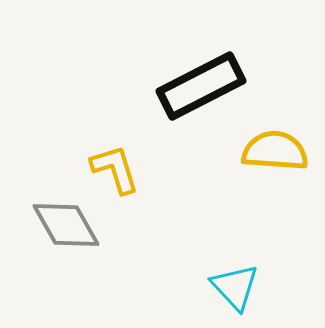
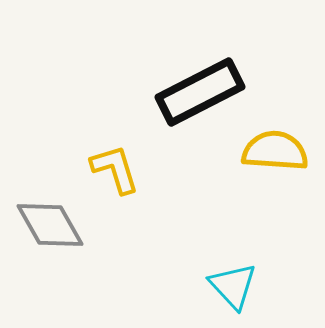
black rectangle: moved 1 px left, 6 px down
gray diamond: moved 16 px left
cyan triangle: moved 2 px left, 1 px up
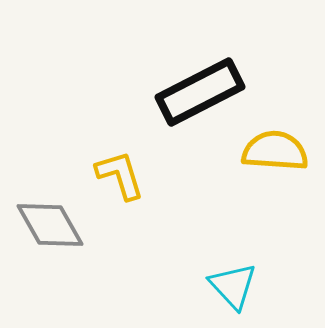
yellow L-shape: moved 5 px right, 6 px down
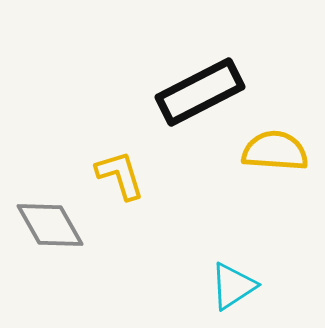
cyan triangle: rotated 40 degrees clockwise
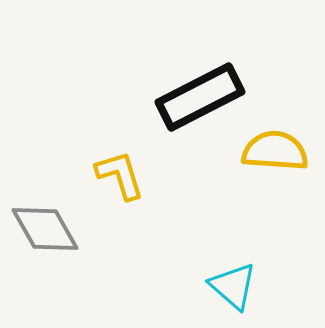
black rectangle: moved 5 px down
gray diamond: moved 5 px left, 4 px down
cyan triangle: rotated 46 degrees counterclockwise
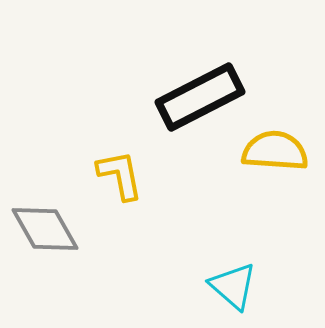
yellow L-shape: rotated 6 degrees clockwise
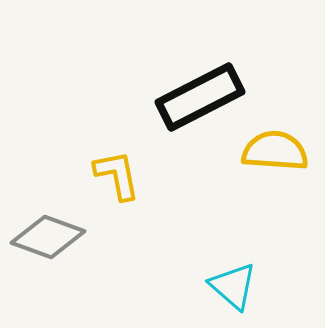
yellow L-shape: moved 3 px left
gray diamond: moved 3 px right, 8 px down; rotated 40 degrees counterclockwise
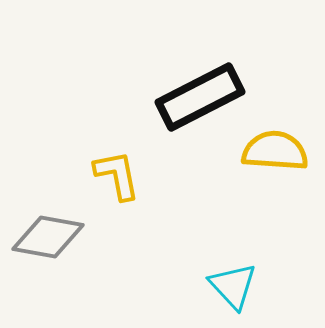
gray diamond: rotated 10 degrees counterclockwise
cyan triangle: rotated 6 degrees clockwise
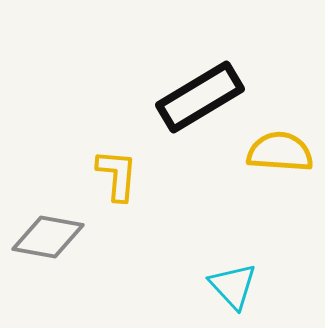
black rectangle: rotated 4 degrees counterclockwise
yellow semicircle: moved 5 px right, 1 px down
yellow L-shape: rotated 16 degrees clockwise
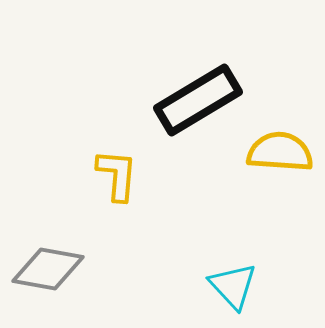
black rectangle: moved 2 px left, 3 px down
gray diamond: moved 32 px down
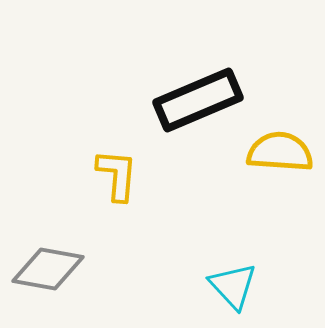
black rectangle: rotated 8 degrees clockwise
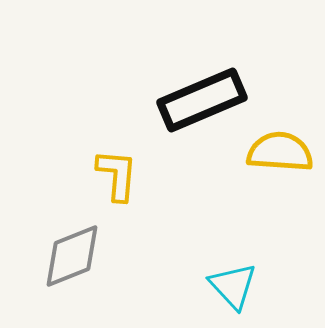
black rectangle: moved 4 px right
gray diamond: moved 24 px right, 13 px up; rotated 32 degrees counterclockwise
